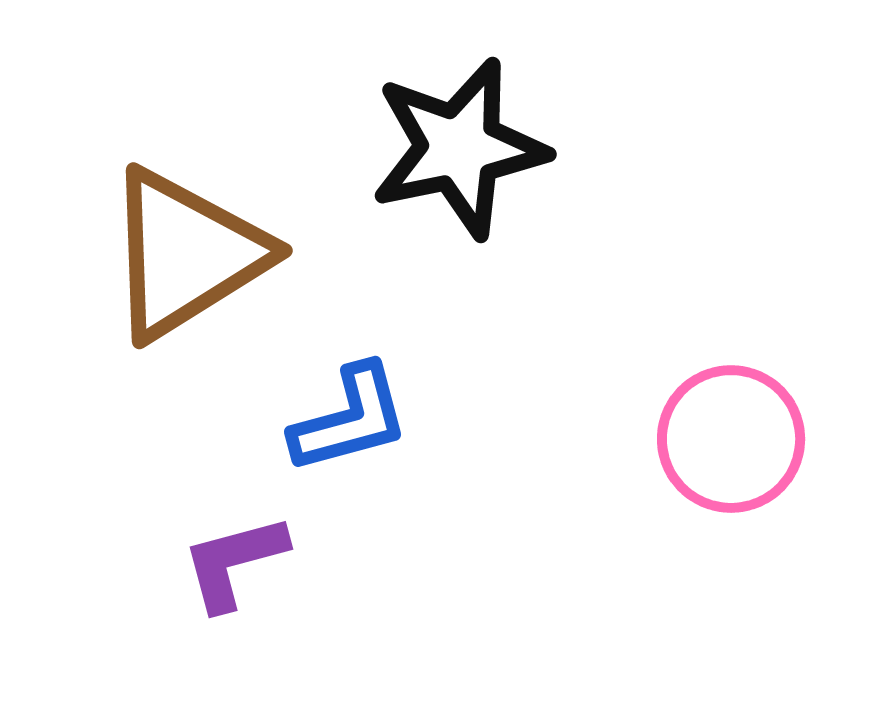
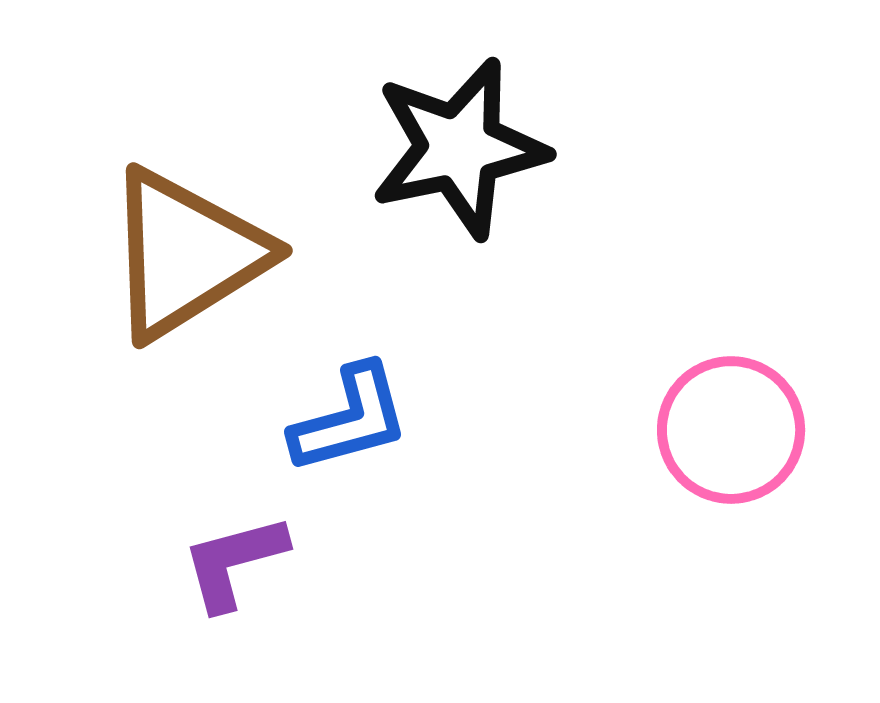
pink circle: moved 9 px up
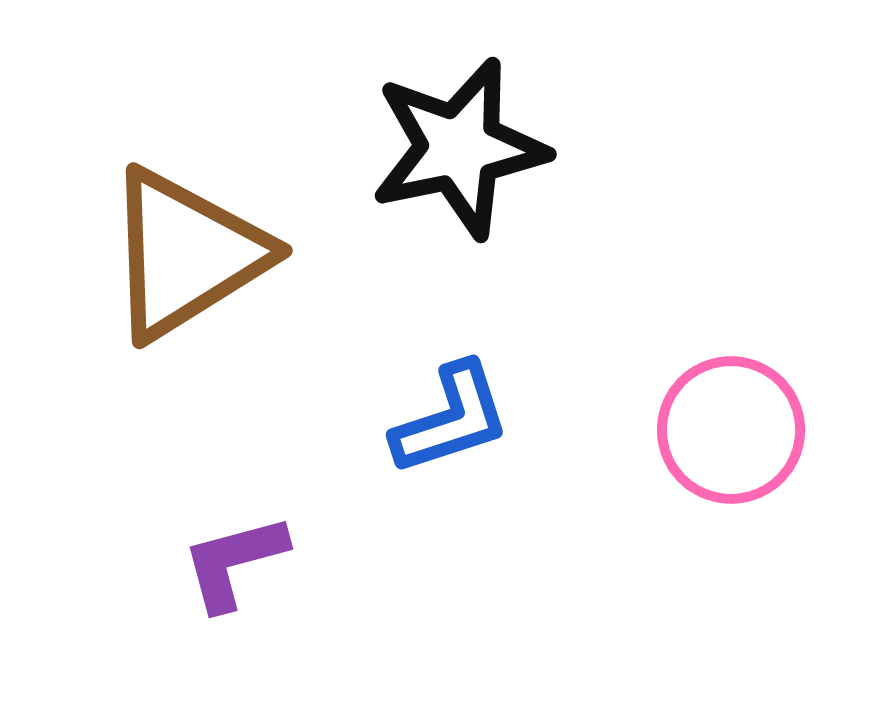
blue L-shape: moved 101 px right; rotated 3 degrees counterclockwise
